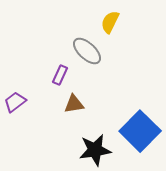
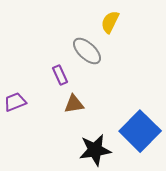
purple rectangle: rotated 48 degrees counterclockwise
purple trapezoid: rotated 15 degrees clockwise
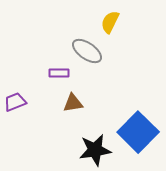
gray ellipse: rotated 8 degrees counterclockwise
purple rectangle: moved 1 px left, 2 px up; rotated 66 degrees counterclockwise
brown triangle: moved 1 px left, 1 px up
blue square: moved 2 px left, 1 px down
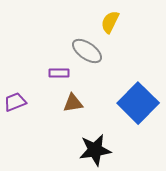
blue square: moved 29 px up
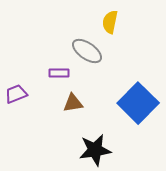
yellow semicircle: rotated 15 degrees counterclockwise
purple trapezoid: moved 1 px right, 8 px up
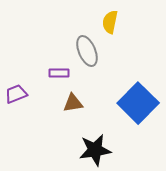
gray ellipse: rotated 32 degrees clockwise
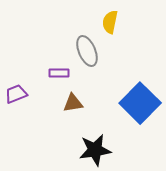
blue square: moved 2 px right
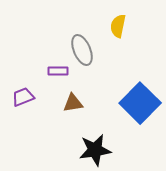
yellow semicircle: moved 8 px right, 4 px down
gray ellipse: moved 5 px left, 1 px up
purple rectangle: moved 1 px left, 2 px up
purple trapezoid: moved 7 px right, 3 px down
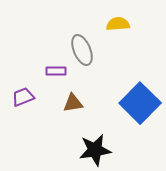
yellow semicircle: moved 2 px up; rotated 75 degrees clockwise
purple rectangle: moved 2 px left
